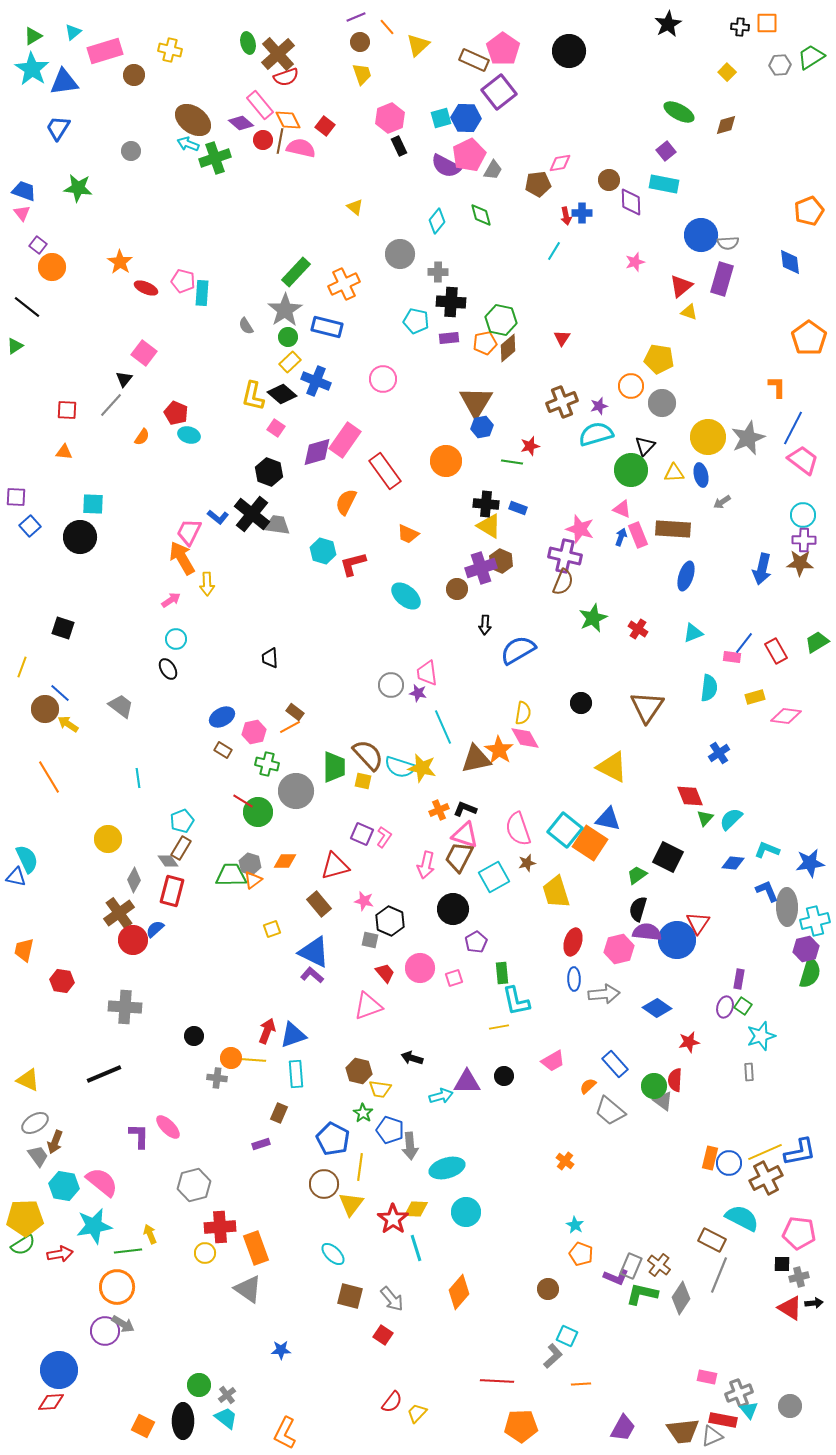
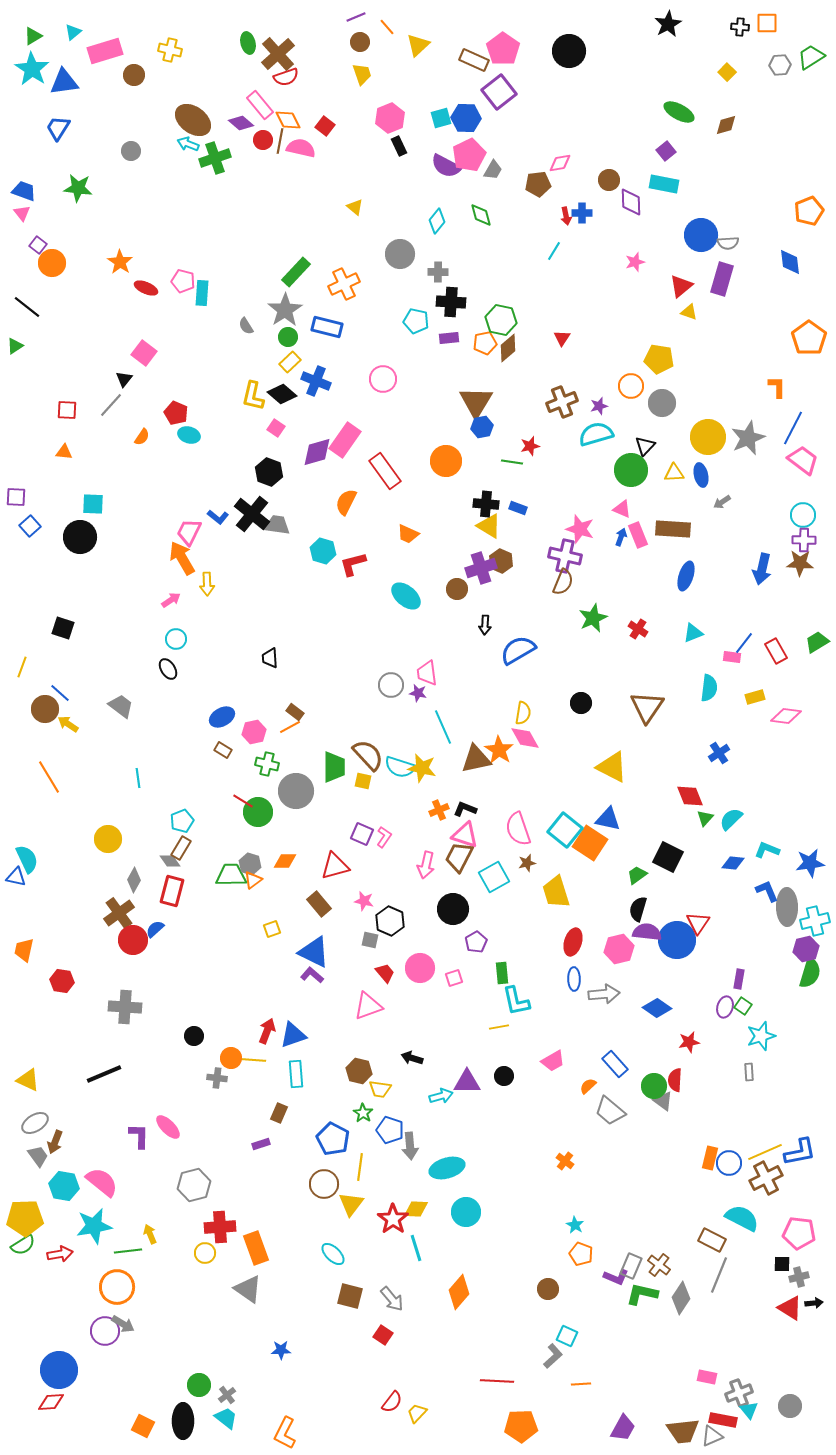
orange circle at (52, 267): moved 4 px up
gray diamond at (168, 861): moved 2 px right
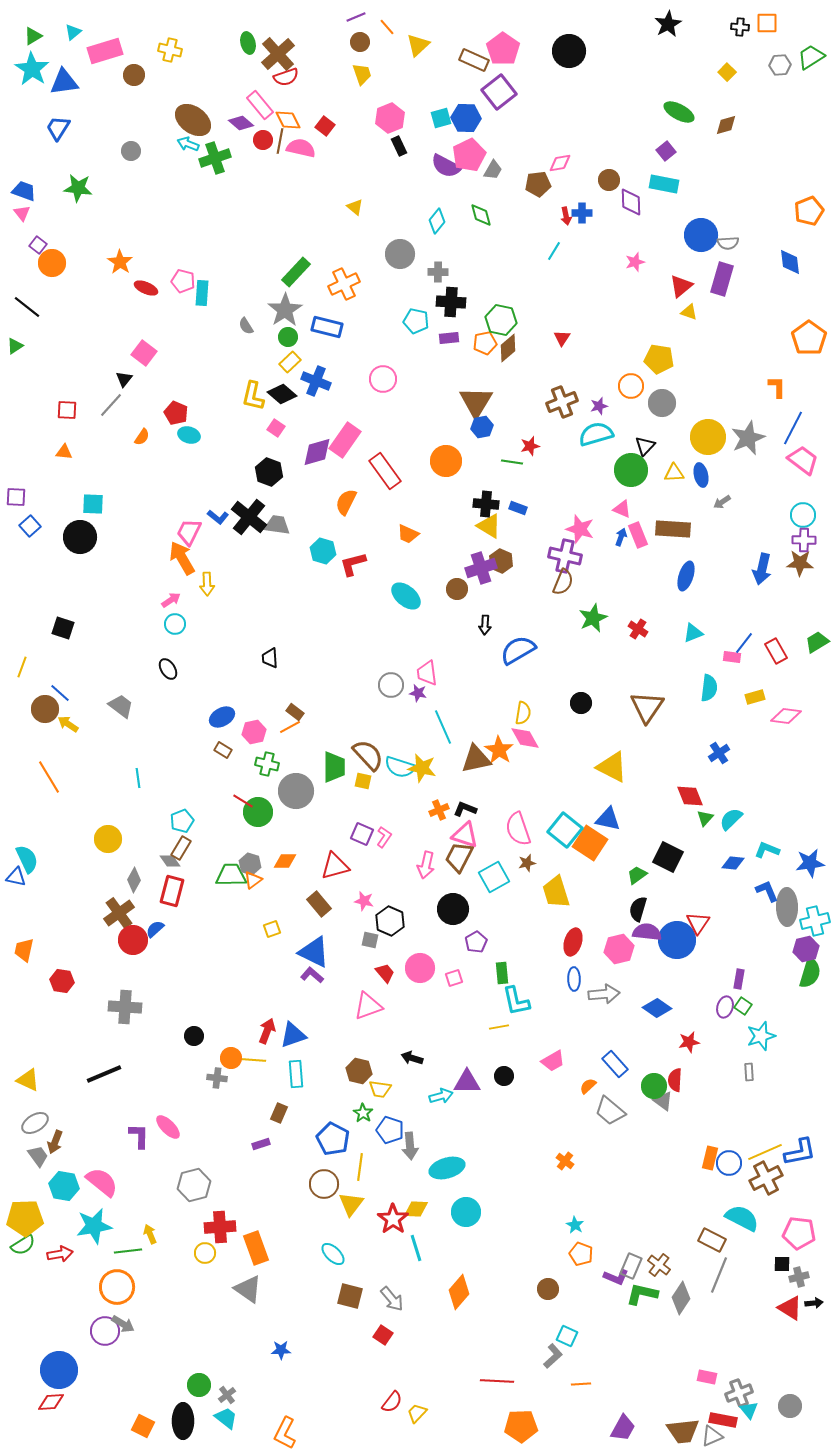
black cross at (252, 514): moved 3 px left, 3 px down
cyan circle at (176, 639): moved 1 px left, 15 px up
